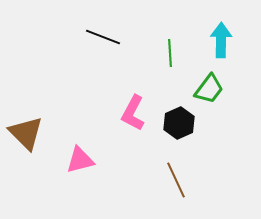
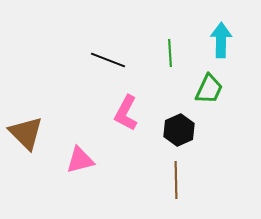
black line: moved 5 px right, 23 px down
green trapezoid: rotated 12 degrees counterclockwise
pink L-shape: moved 7 px left
black hexagon: moved 7 px down
brown line: rotated 24 degrees clockwise
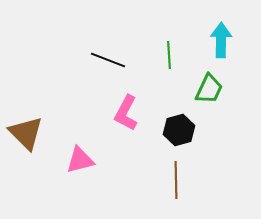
green line: moved 1 px left, 2 px down
black hexagon: rotated 8 degrees clockwise
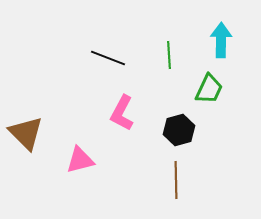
black line: moved 2 px up
pink L-shape: moved 4 px left
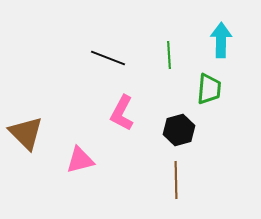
green trapezoid: rotated 20 degrees counterclockwise
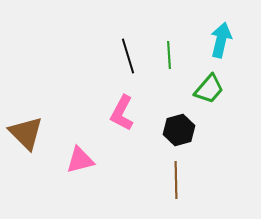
cyan arrow: rotated 12 degrees clockwise
black line: moved 20 px right, 2 px up; rotated 52 degrees clockwise
green trapezoid: rotated 36 degrees clockwise
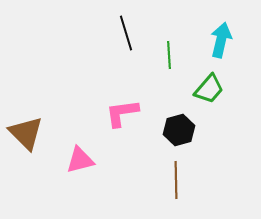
black line: moved 2 px left, 23 px up
pink L-shape: rotated 54 degrees clockwise
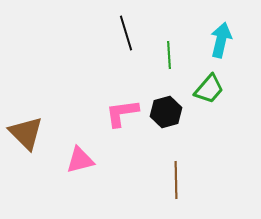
black hexagon: moved 13 px left, 18 px up
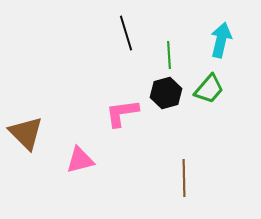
black hexagon: moved 19 px up
brown line: moved 8 px right, 2 px up
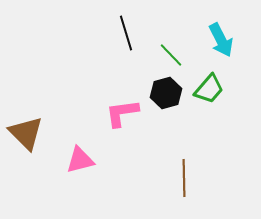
cyan arrow: rotated 140 degrees clockwise
green line: moved 2 px right; rotated 40 degrees counterclockwise
